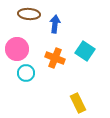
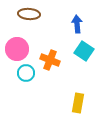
blue arrow: moved 22 px right; rotated 12 degrees counterclockwise
cyan square: moved 1 px left
orange cross: moved 5 px left, 2 px down
yellow rectangle: rotated 36 degrees clockwise
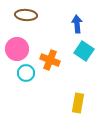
brown ellipse: moved 3 px left, 1 px down
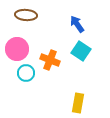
blue arrow: rotated 30 degrees counterclockwise
cyan square: moved 3 px left
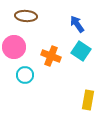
brown ellipse: moved 1 px down
pink circle: moved 3 px left, 2 px up
orange cross: moved 1 px right, 4 px up
cyan circle: moved 1 px left, 2 px down
yellow rectangle: moved 10 px right, 3 px up
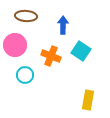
blue arrow: moved 14 px left, 1 px down; rotated 36 degrees clockwise
pink circle: moved 1 px right, 2 px up
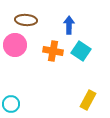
brown ellipse: moved 4 px down
blue arrow: moved 6 px right
orange cross: moved 2 px right, 5 px up; rotated 12 degrees counterclockwise
cyan circle: moved 14 px left, 29 px down
yellow rectangle: rotated 18 degrees clockwise
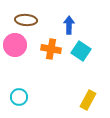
orange cross: moved 2 px left, 2 px up
cyan circle: moved 8 px right, 7 px up
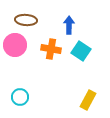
cyan circle: moved 1 px right
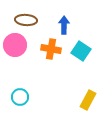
blue arrow: moved 5 px left
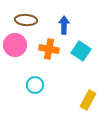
orange cross: moved 2 px left
cyan circle: moved 15 px right, 12 px up
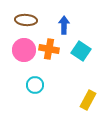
pink circle: moved 9 px right, 5 px down
